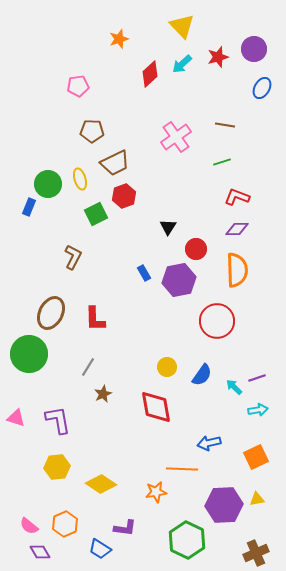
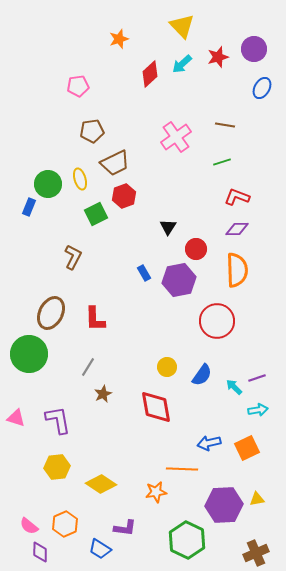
brown pentagon at (92, 131): rotated 10 degrees counterclockwise
orange square at (256, 457): moved 9 px left, 9 px up
purple diamond at (40, 552): rotated 30 degrees clockwise
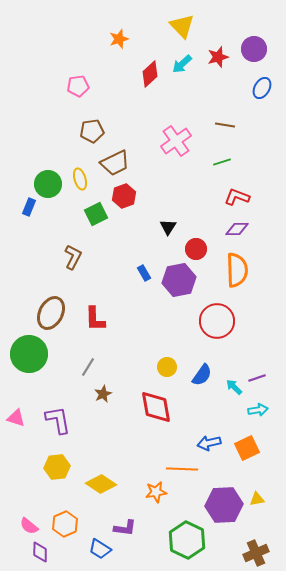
pink cross at (176, 137): moved 4 px down
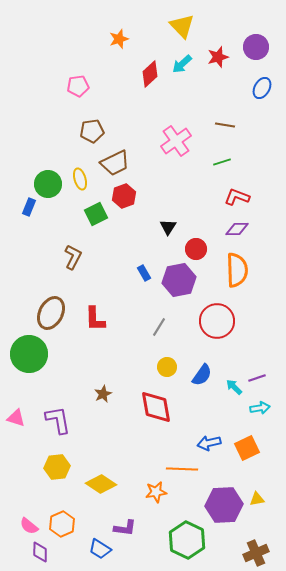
purple circle at (254, 49): moved 2 px right, 2 px up
gray line at (88, 367): moved 71 px right, 40 px up
cyan arrow at (258, 410): moved 2 px right, 2 px up
orange hexagon at (65, 524): moved 3 px left
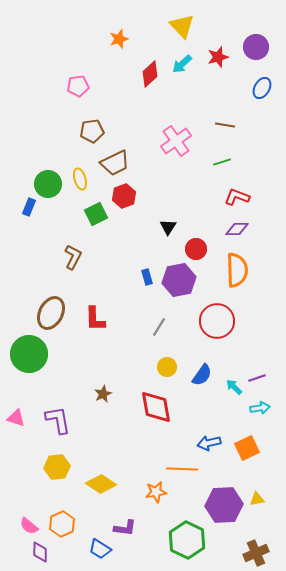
blue rectangle at (144, 273): moved 3 px right, 4 px down; rotated 14 degrees clockwise
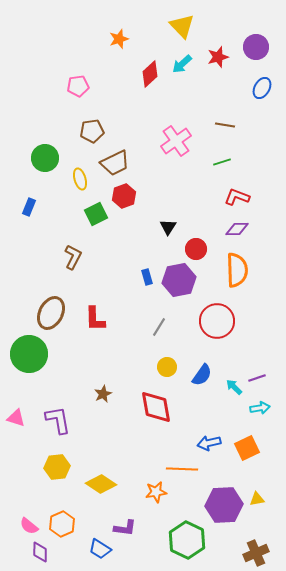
green circle at (48, 184): moved 3 px left, 26 px up
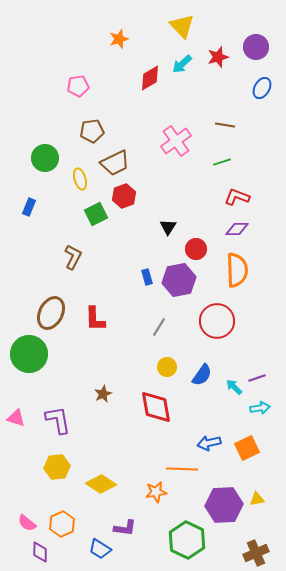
red diamond at (150, 74): moved 4 px down; rotated 12 degrees clockwise
pink semicircle at (29, 526): moved 2 px left, 3 px up
